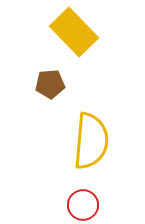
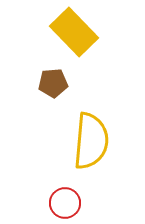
brown pentagon: moved 3 px right, 1 px up
red circle: moved 18 px left, 2 px up
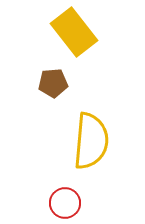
yellow rectangle: rotated 6 degrees clockwise
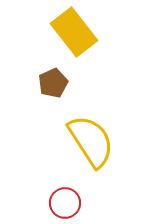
brown pentagon: rotated 20 degrees counterclockwise
yellow semicircle: rotated 38 degrees counterclockwise
